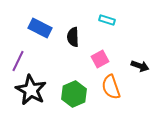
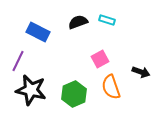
blue rectangle: moved 2 px left, 4 px down
black semicircle: moved 5 px right, 15 px up; rotated 72 degrees clockwise
black arrow: moved 1 px right, 6 px down
black star: rotated 16 degrees counterclockwise
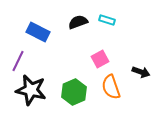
green hexagon: moved 2 px up
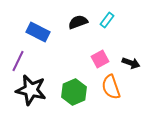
cyan rectangle: rotated 70 degrees counterclockwise
black arrow: moved 10 px left, 9 px up
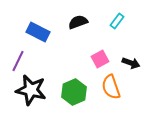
cyan rectangle: moved 10 px right, 1 px down
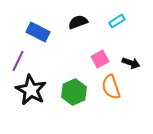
cyan rectangle: rotated 21 degrees clockwise
black star: rotated 16 degrees clockwise
